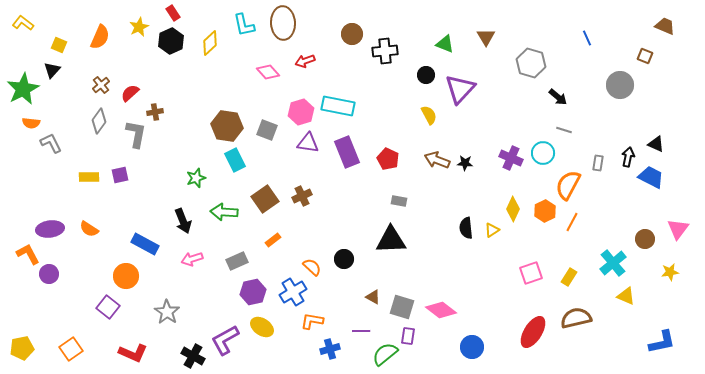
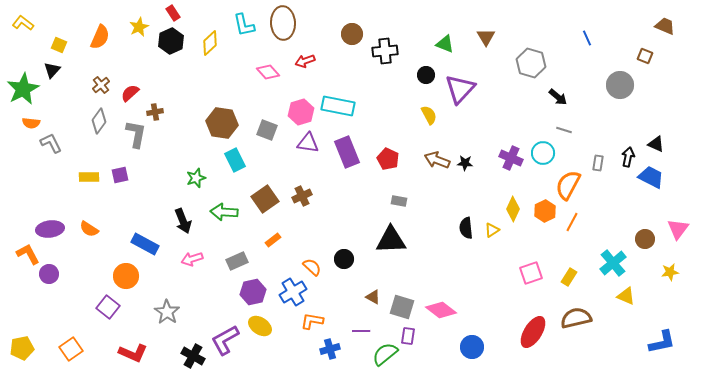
brown hexagon at (227, 126): moved 5 px left, 3 px up
yellow ellipse at (262, 327): moved 2 px left, 1 px up
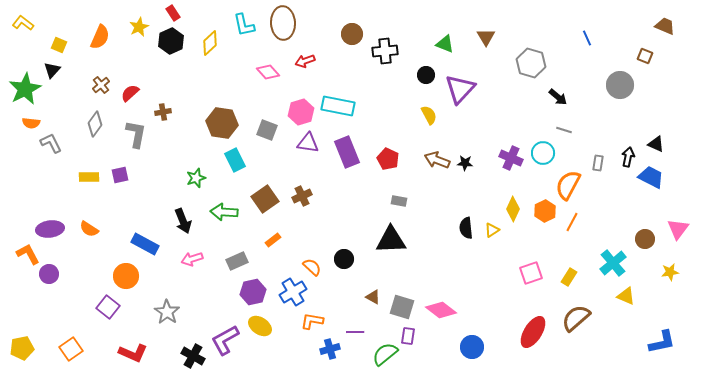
green star at (23, 89): moved 2 px right
brown cross at (155, 112): moved 8 px right
gray diamond at (99, 121): moved 4 px left, 3 px down
brown semicircle at (576, 318): rotated 28 degrees counterclockwise
purple line at (361, 331): moved 6 px left, 1 px down
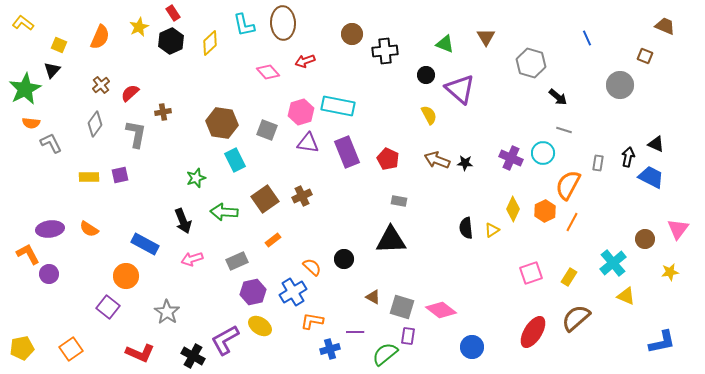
purple triangle at (460, 89): rotated 32 degrees counterclockwise
red L-shape at (133, 353): moved 7 px right
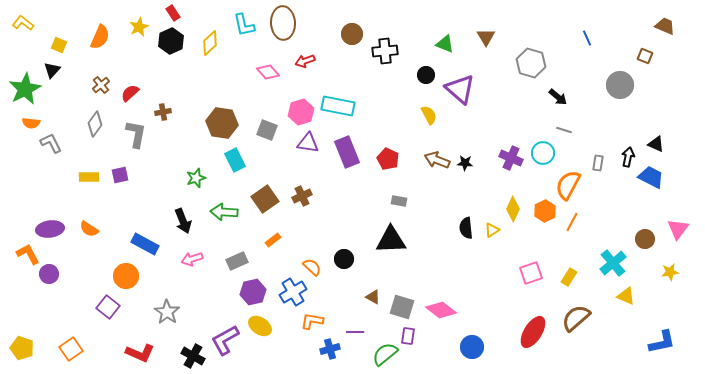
yellow pentagon at (22, 348): rotated 30 degrees clockwise
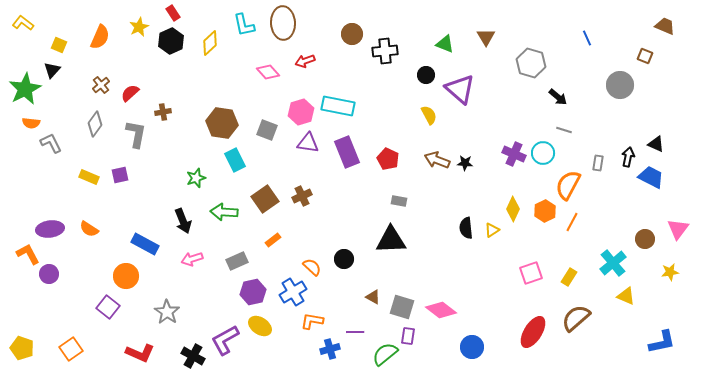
purple cross at (511, 158): moved 3 px right, 4 px up
yellow rectangle at (89, 177): rotated 24 degrees clockwise
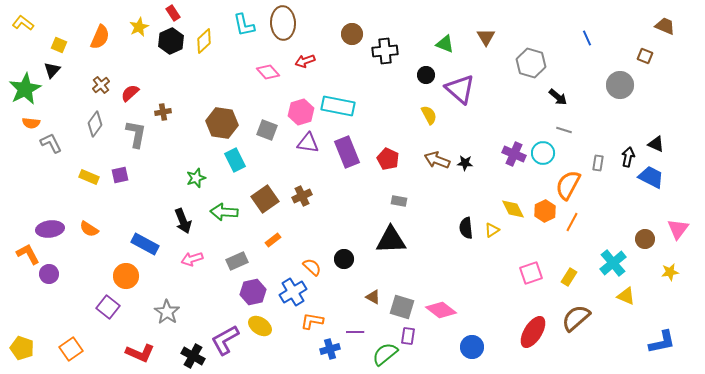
yellow diamond at (210, 43): moved 6 px left, 2 px up
yellow diamond at (513, 209): rotated 50 degrees counterclockwise
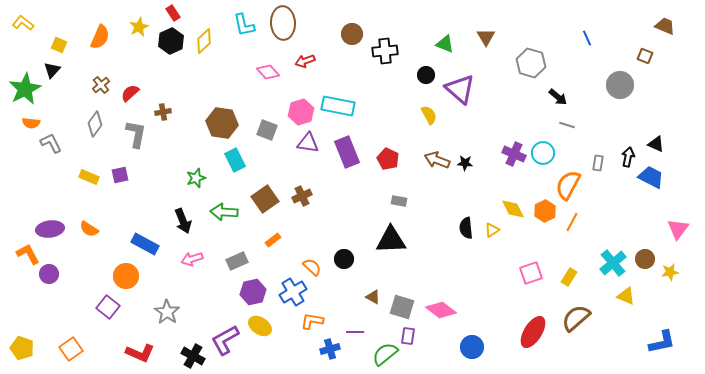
gray line at (564, 130): moved 3 px right, 5 px up
brown circle at (645, 239): moved 20 px down
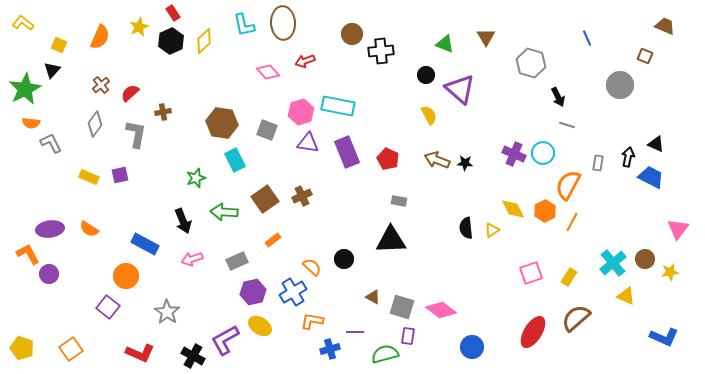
black cross at (385, 51): moved 4 px left
black arrow at (558, 97): rotated 24 degrees clockwise
blue L-shape at (662, 342): moved 2 px right, 5 px up; rotated 36 degrees clockwise
green semicircle at (385, 354): rotated 24 degrees clockwise
